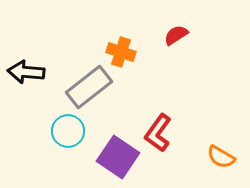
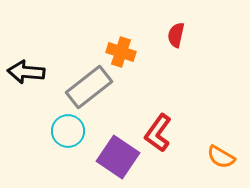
red semicircle: rotated 45 degrees counterclockwise
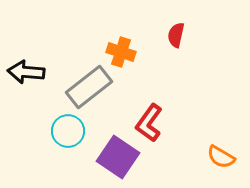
red L-shape: moved 9 px left, 10 px up
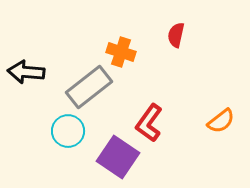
orange semicircle: moved 36 px up; rotated 68 degrees counterclockwise
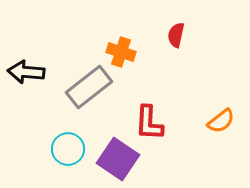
red L-shape: rotated 33 degrees counterclockwise
cyan circle: moved 18 px down
purple square: moved 2 px down
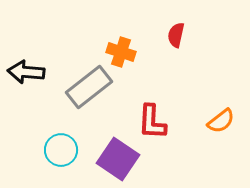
red L-shape: moved 3 px right, 1 px up
cyan circle: moved 7 px left, 1 px down
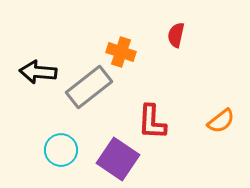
black arrow: moved 12 px right
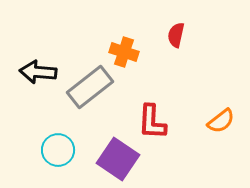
orange cross: moved 3 px right
gray rectangle: moved 1 px right
cyan circle: moved 3 px left
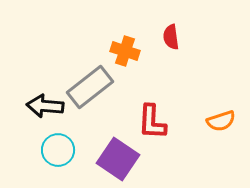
red semicircle: moved 5 px left, 2 px down; rotated 20 degrees counterclockwise
orange cross: moved 1 px right, 1 px up
black arrow: moved 7 px right, 34 px down
orange semicircle: rotated 20 degrees clockwise
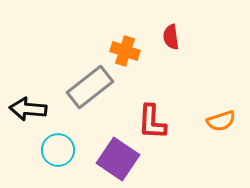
black arrow: moved 17 px left, 3 px down
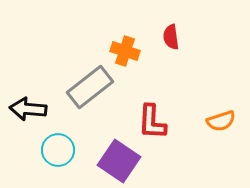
purple square: moved 1 px right, 2 px down
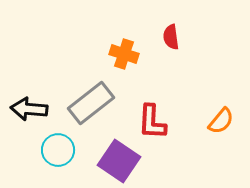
orange cross: moved 1 px left, 3 px down
gray rectangle: moved 1 px right, 16 px down
black arrow: moved 1 px right
orange semicircle: rotated 32 degrees counterclockwise
